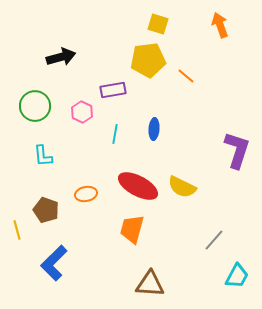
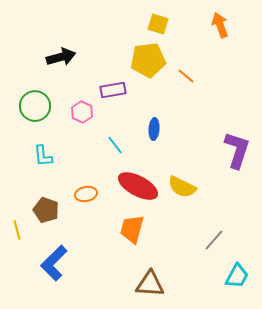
cyan line: moved 11 px down; rotated 48 degrees counterclockwise
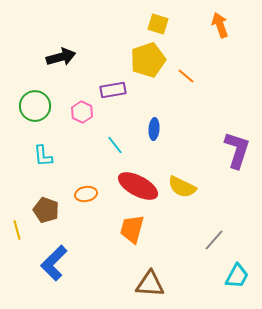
yellow pentagon: rotated 12 degrees counterclockwise
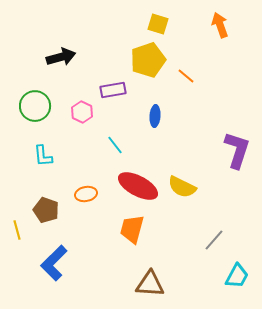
blue ellipse: moved 1 px right, 13 px up
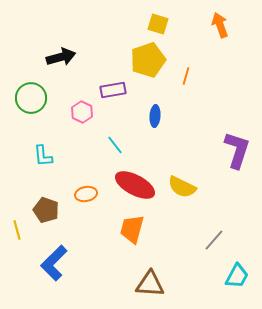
orange line: rotated 66 degrees clockwise
green circle: moved 4 px left, 8 px up
red ellipse: moved 3 px left, 1 px up
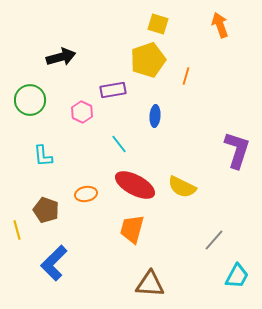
green circle: moved 1 px left, 2 px down
cyan line: moved 4 px right, 1 px up
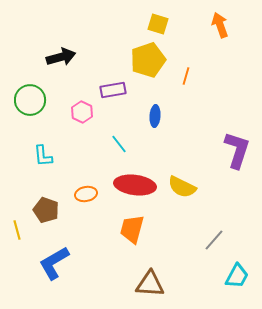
red ellipse: rotated 21 degrees counterclockwise
blue L-shape: rotated 15 degrees clockwise
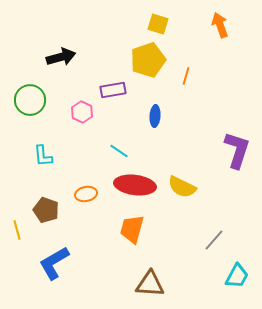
cyan line: moved 7 px down; rotated 18 degrees counterclockwise
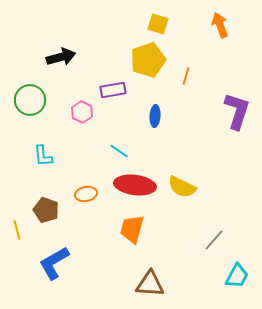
purple L-shape: moved 39 px up
